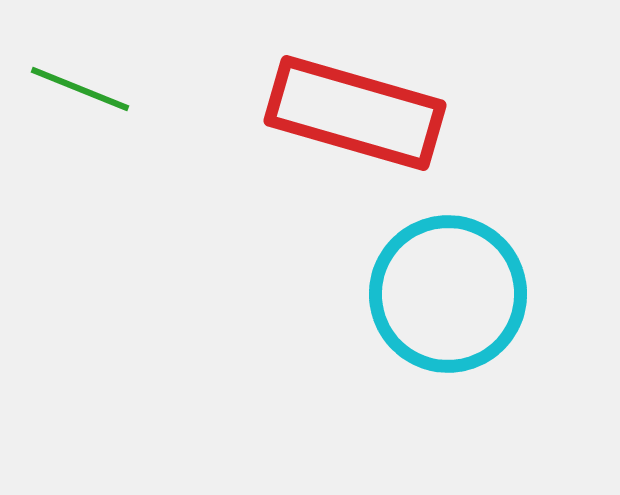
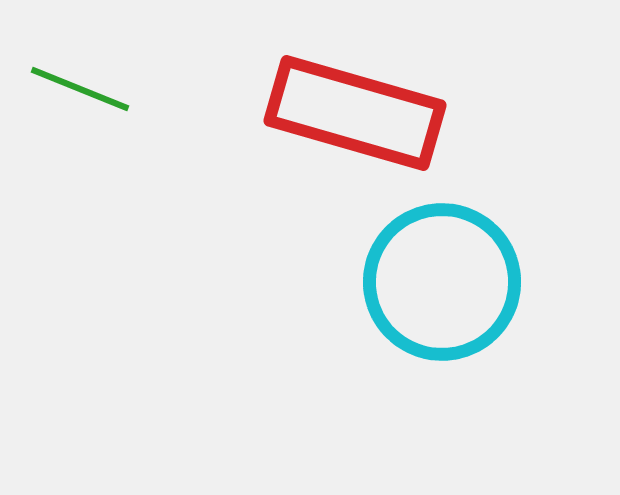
cyan circle: moved 6 px left, 12 px up
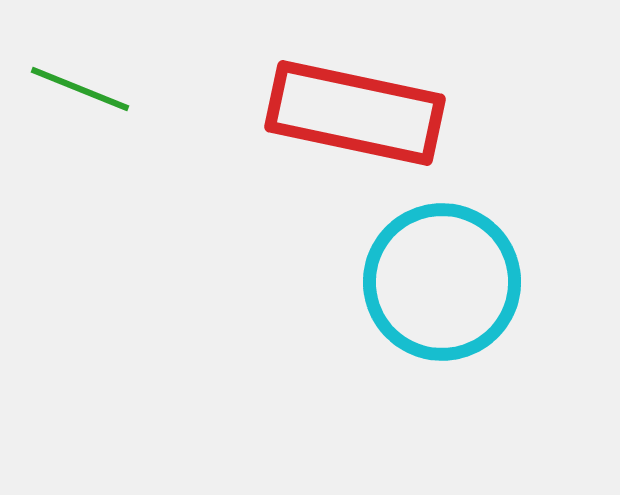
red rectangle: rotated 4 degrees counterclockwise
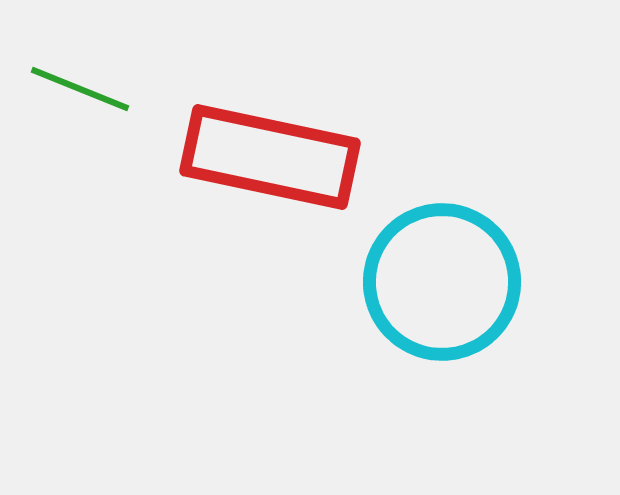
red rectangle: moved 85 px left, 44 px down
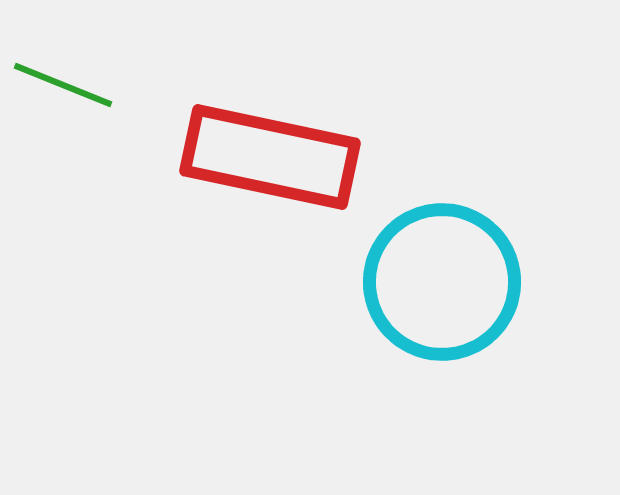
green line: moved 17 px left, 4 px up
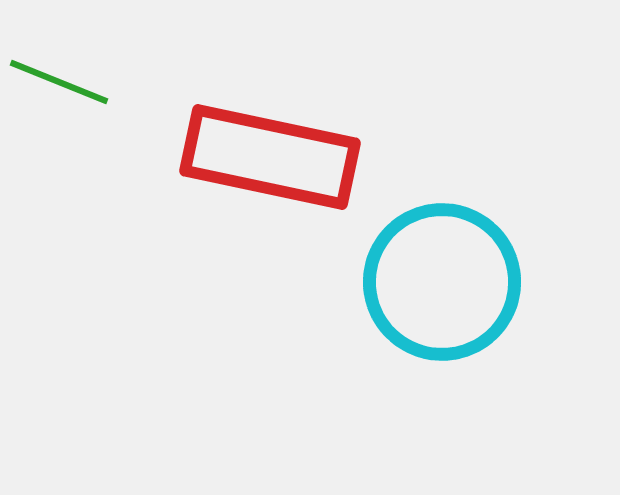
green line: moved 4 px left, 3 px up
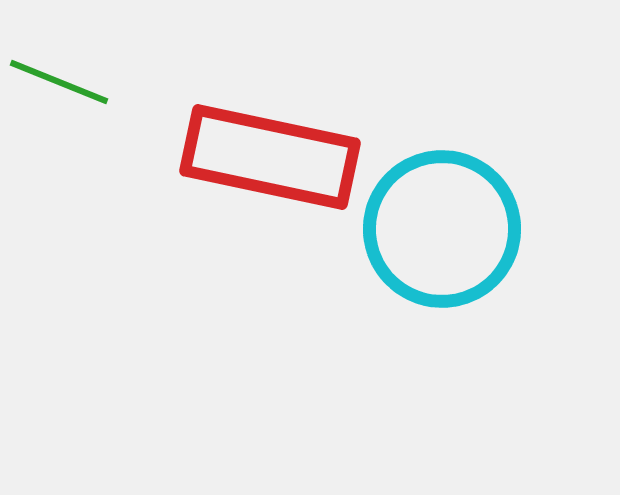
cyan circle: moved 53 px up
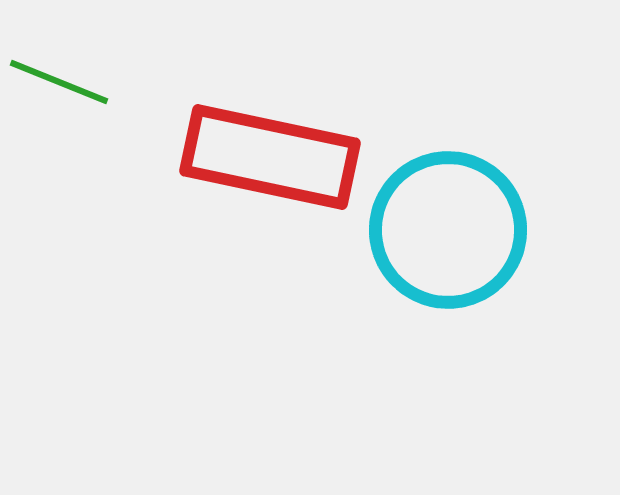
cyan circle: moved 6 px right, 1 px down
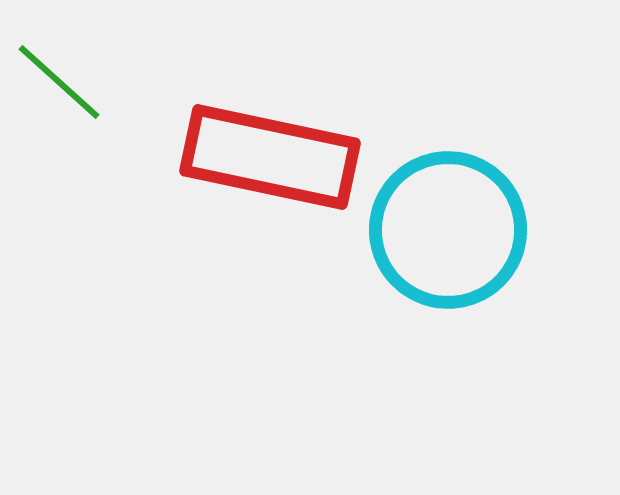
green line: rotated 20 degrees clockwise
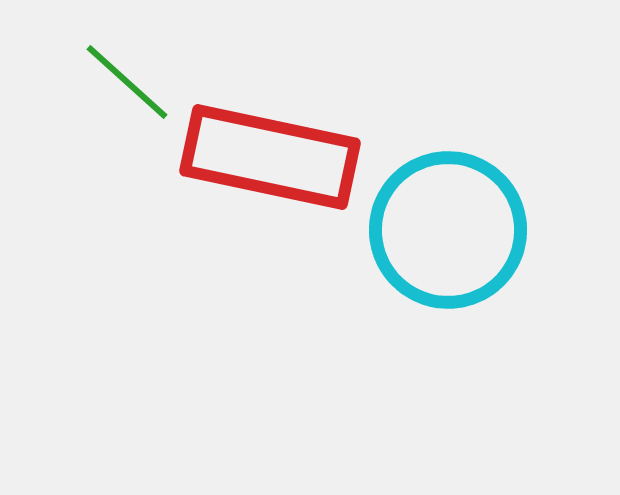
green line: moved 68 px right
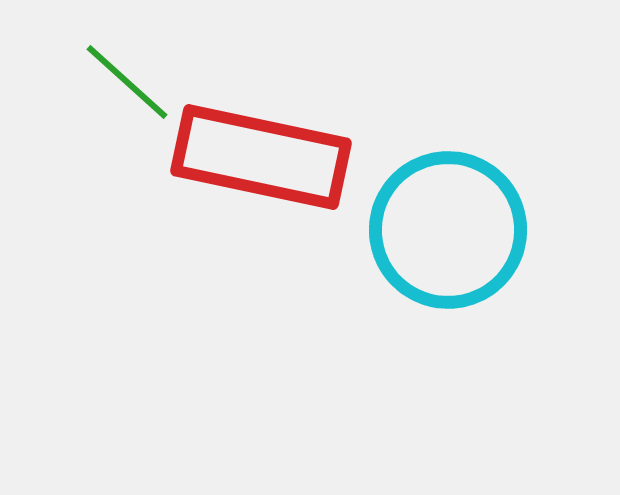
red rectangle: moved 9 px left
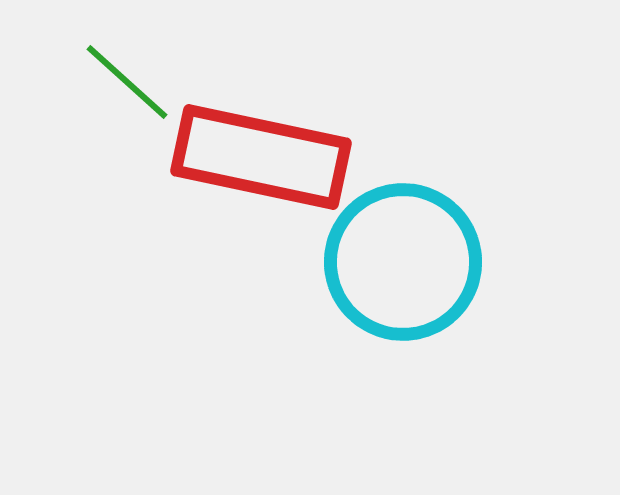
cyan circle: moved 45 px left, 32 px down
